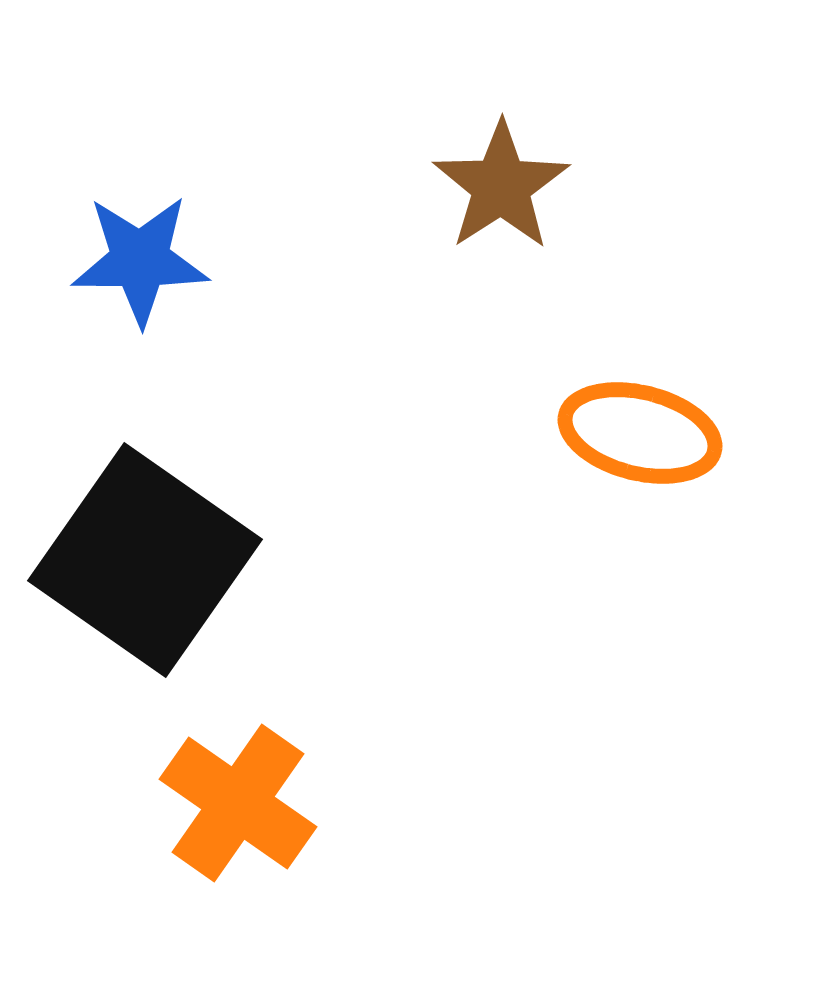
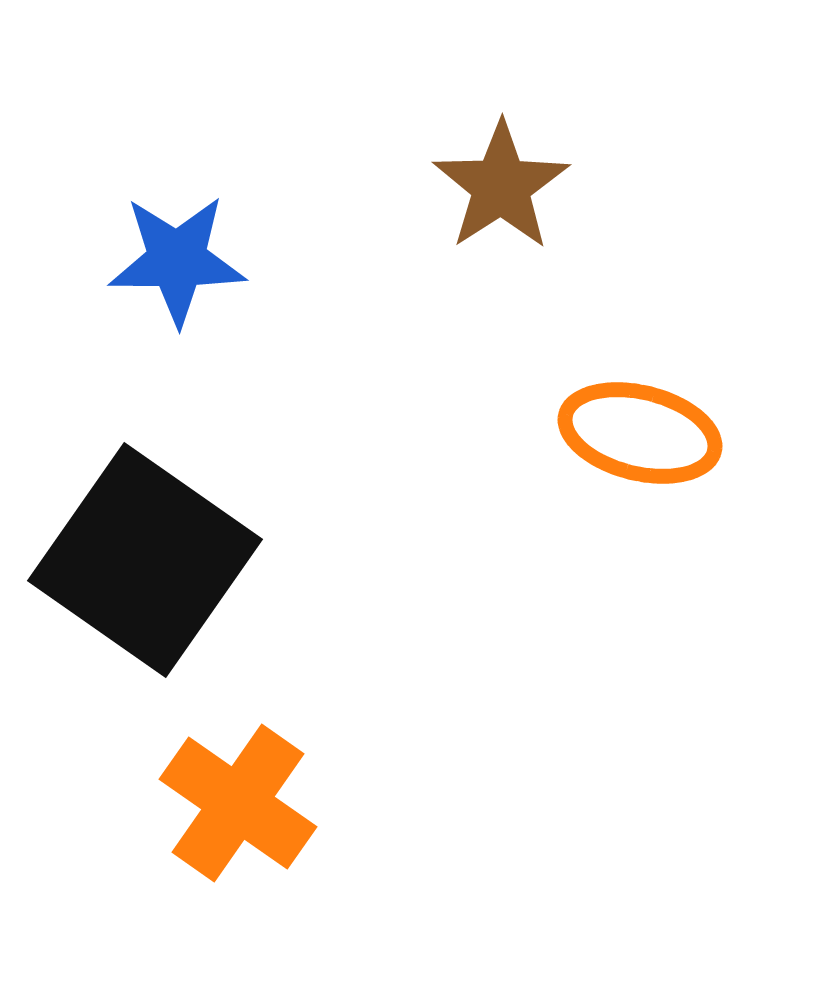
blue star: moved 37 px right
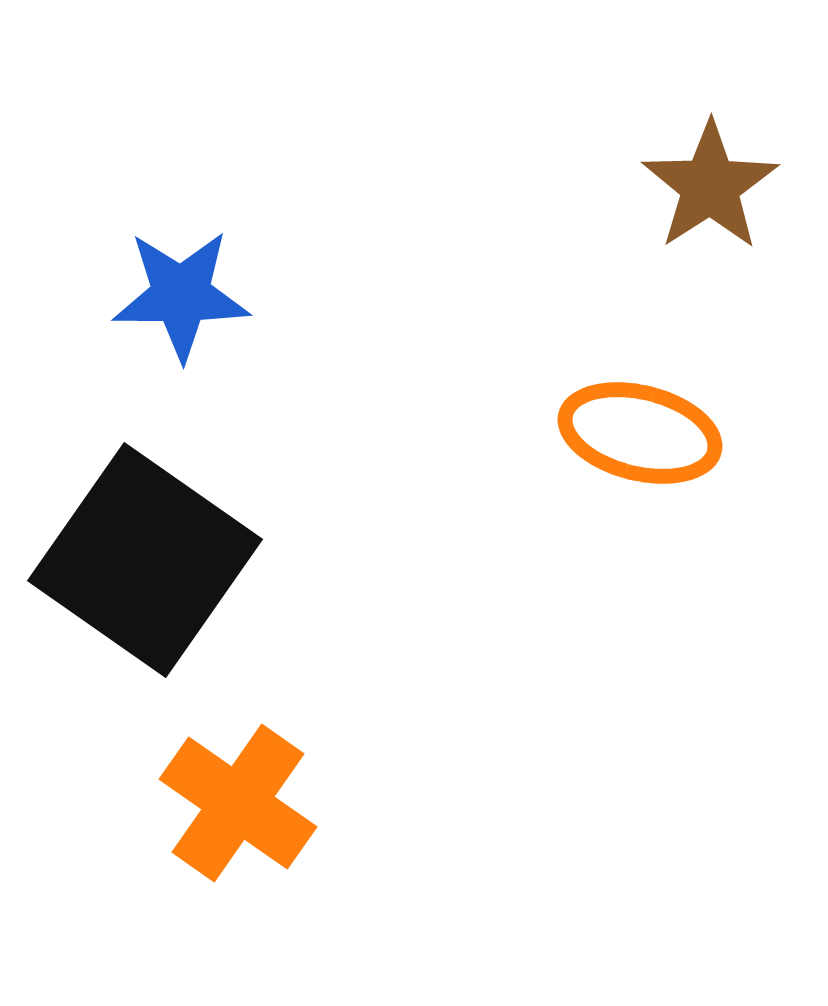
brown star: moved 209 px right
blue star: moved 4 px right, 35 px down
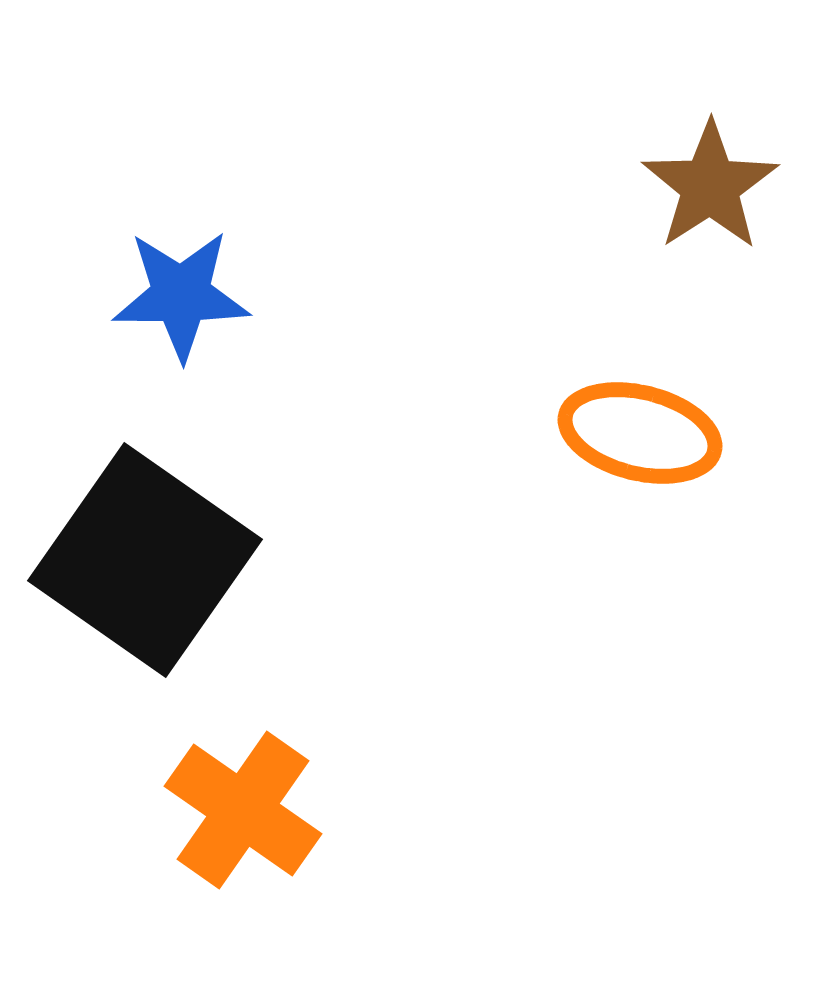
orange cross: moved 5 px right, 7 px down
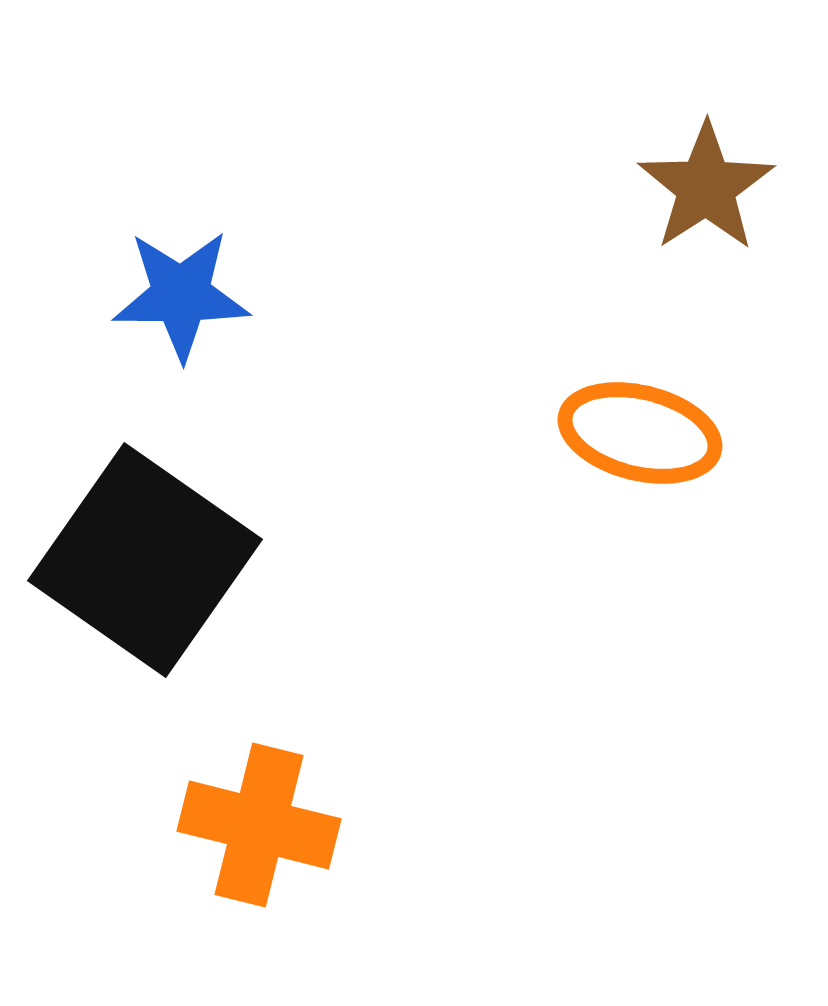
brown star: moved 4 px left, 1 px down
orange cross: moved 16 px right, 15 px down; rotated 21 degrees counterclockwise
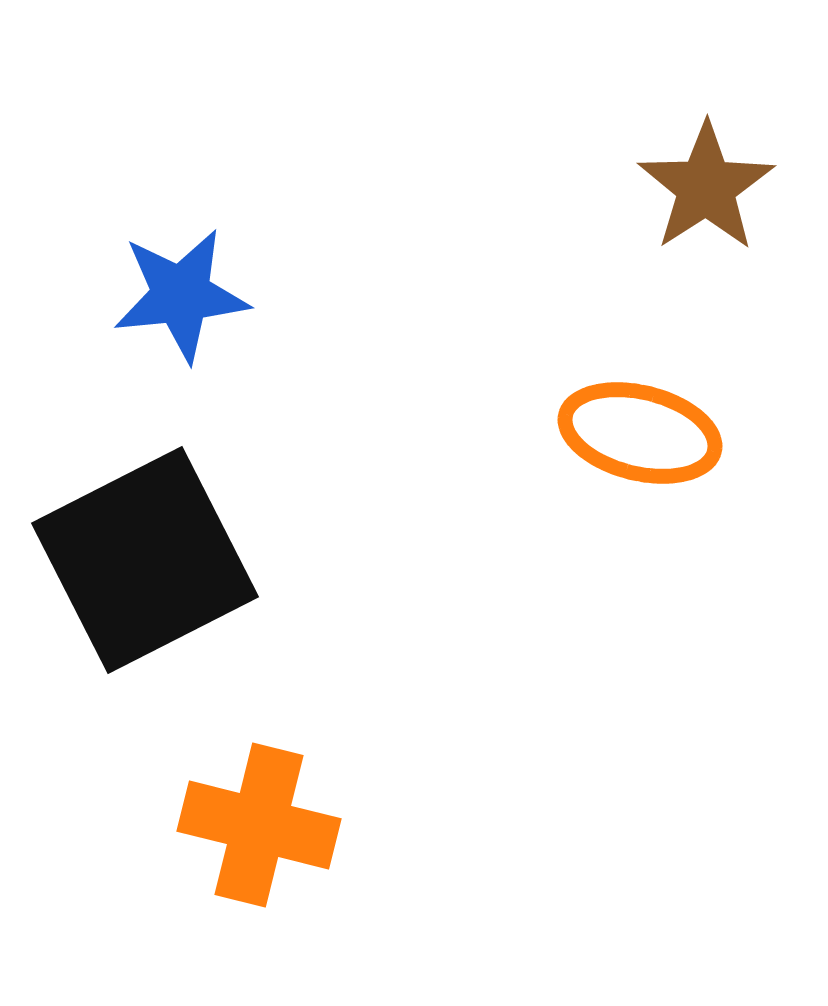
blue star: rotated 6 degrees counterclockwise
black square: rotated 28 degrees clockwise
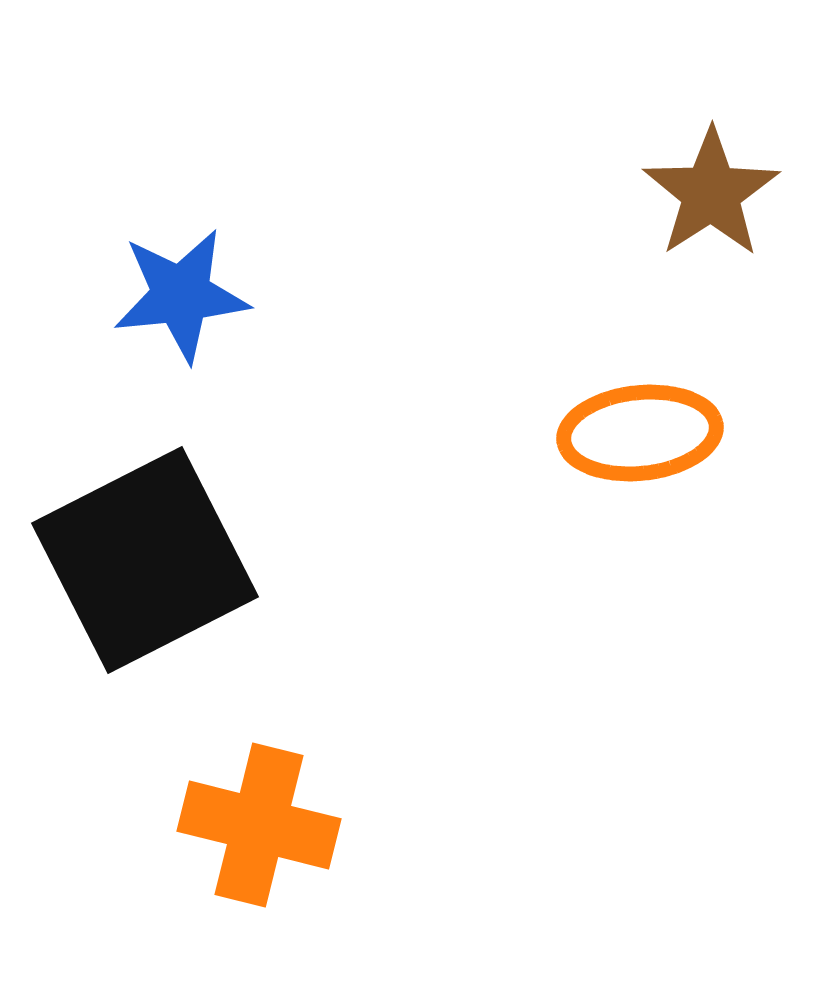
brown star: moved 5 px right, 6 px down
orange ellipse: rotated 20 degrees counterclockwise
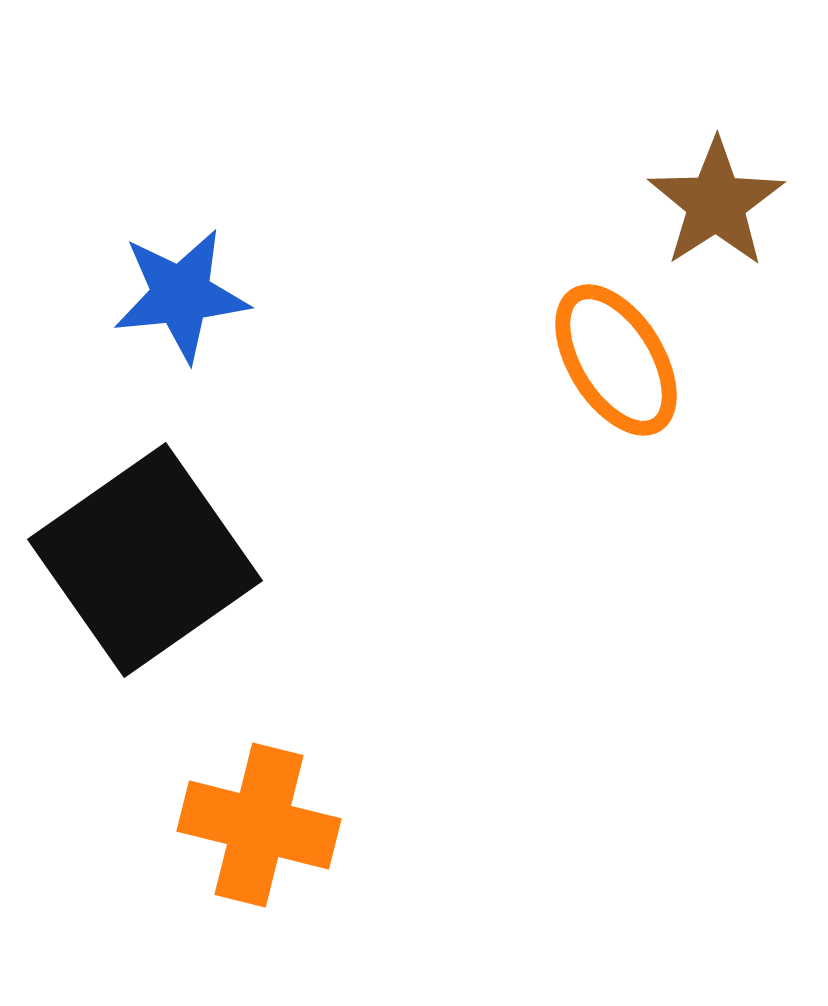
brown star: moved 5 px right, 10 px down
orange ellipse: moved 24 px left, 73 px up; rotated 64 degrees clockwise
black square: rotated 8 degrees counterclockwise
